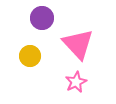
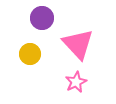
yellow circle: moved 2 px up
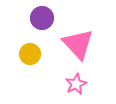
pink star: moved 2 px down
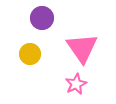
pink triangle: moved 4 px right, 4 px down; rotated 8 degrees clockwise
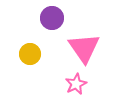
purple circle: moved 10 px right
pink triangle: moved 2 px right
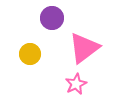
pink triangle: rotated 28 degrees clockwise
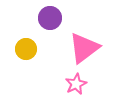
purple circle: moved 2 px left
yellow circle: moved 4 px left, 5 px up
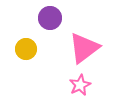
pink star: moved 4 px right, 1 px down
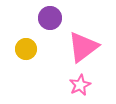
pink triangle: moved 1 px left, 1 px up
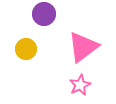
purple circle: moved 6 px left, 4 px up
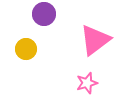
pink triangle: moved 12 px right, 7 px up
pink star: moved 7 px right, 2 px up; rotated 10 degrees clockwise
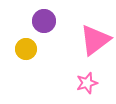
purple circle: moved 7 px down
